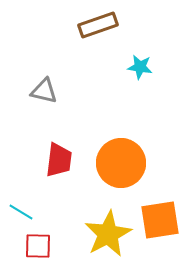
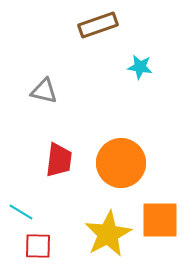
orange square: rotated 9 degrees clockwise
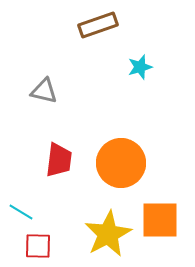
cyan star: rotated 25 degrees counterclockwise
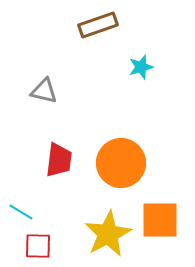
cyan star: moved 1 px right
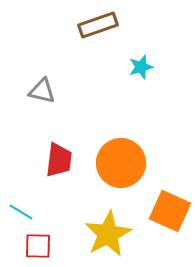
gray triangle: moved 2 px left
orange square: moved 10 px right, 9 px up; rotated 24 degrees clockwise
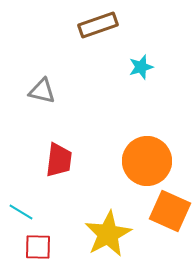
orange circle: moved 26 px right, 2 px up
red square: moved 1 px down
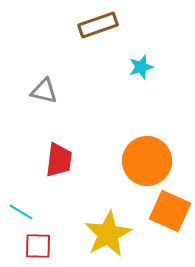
gray triangle: moved 2 px right
red square: moved 1 px up
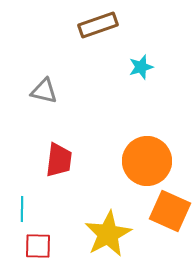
cyan line: moved 1 px right, 3 px up; rotated 60 degrees clockwise
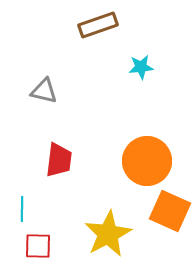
cyan star: rotated 10 degrees clockwise
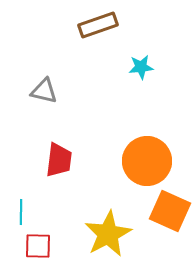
cyan line: moved 1 px left, 3 px down
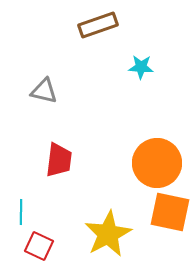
cyan star: rotated 10 degrees clockwise
orange circle: moved 10 px right, 2 px down
orange square: moved 1 px down; rotated 12 degrees counterclockwise
red square: moved 1 px right; rotated 24 degrees clockwise
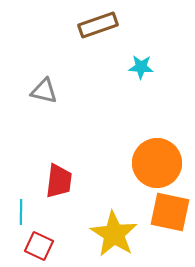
red trapezoid: moved 21 px down
yellow star: moved 6 px right; rotated 12 degrees counterclockwise
